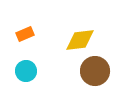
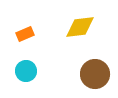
yellow diamond: moved 13 px up
brown circle: moved 3 px down
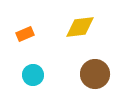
cyan circle: moved 7 px right, 4 px down
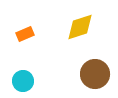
yellow diamond: rotated 12 degrees counterclockwise
cyan circle: moved 10 px left, 6 px down
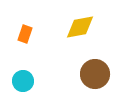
yellow diamond: rotated 8 degrees clockwise
orange rectangle: rotated 48 degrees counterclockwise
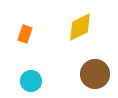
yellow diamond: rotated 16 degrees counterclockwise
cyan circle: moved 8 px right
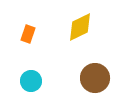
orange rectangle: moved 3 px right
brown circle: moved 4 px down
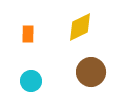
orange rectangle: rotated 18 degrees counterclockwise
brown circle: moved 4 px left, 6 px up
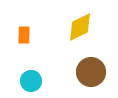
orange rectangle: moved 4 px left, 1 px down
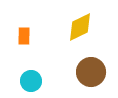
orange rectangle: moved 1 px down
